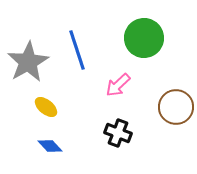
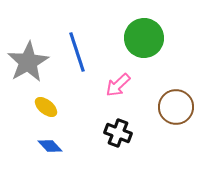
blue line: moved 2 px down
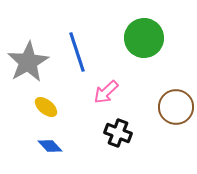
pink arrow: moved 12 px left, 7 px down
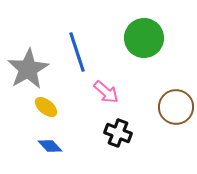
gray star: moved 7 px down
pink arrow: rotated 96 degrees counterclockwise
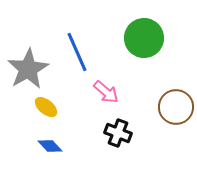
blue line: rotated 6 degrees counterclockwise
